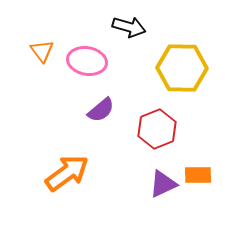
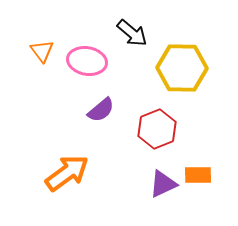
black arrow: moved 3 px right, 6 px down; rotated 24 degrees clockwise
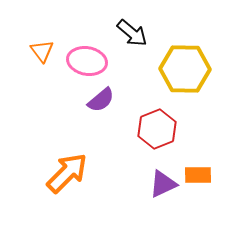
yellow hexagon: moved 3 px right, 1 px down
purple semicircle: moved 10 px up
orange arrow: rotated 9 degrees counterclockwise
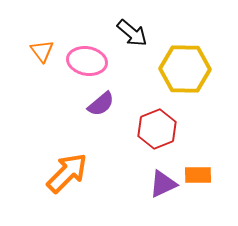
purple semicircle: moved 4 px down
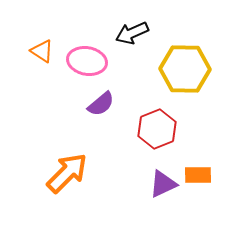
black arrow: rotated 116 degrees clockwise
orange triangle: rotated 20 degrees counterclockwise
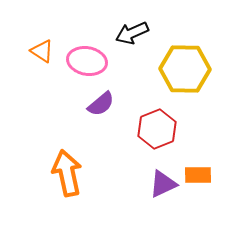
orange arrow: rotated 57 degrees counterclockwise
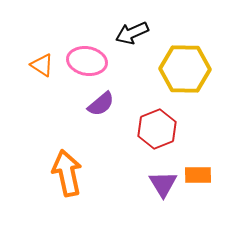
orange triangle: moved 14 px down
purple triangle: rotated 36 degrees counterclockwise
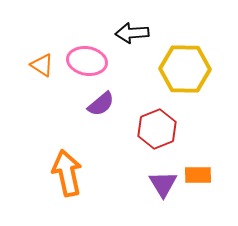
black arrow: rotated 20 degrees clockwise
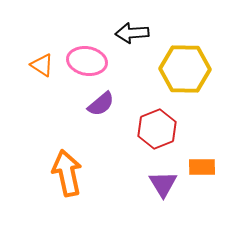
orange rectangle: moved 4 px right, 8 px up
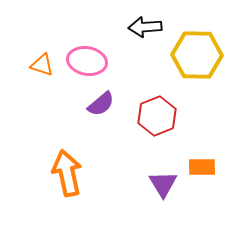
black arrow: moved 13 px right, 6 px up
orange triangle: rotated 15 degrees counterclockwise
yellow hexagon: moved 12 px right, 14 px up
red hexagon: moved 13 px up
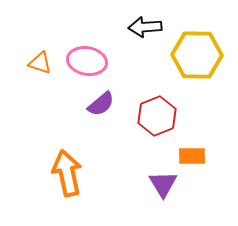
orange triangle: moved 2 px left, 2 px up
orange rectangle: moved 10 px left, 11 px up
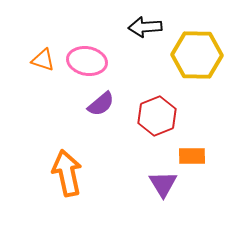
orange triangle: moved 3 px right, 3 px up
